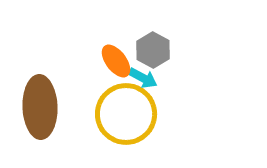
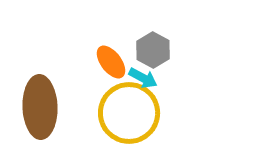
orange ellipse: moved 5 px left, 1 px down
yellow circle: moved 3 px right, 1 px up
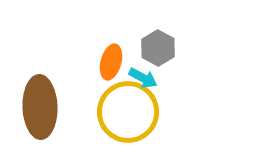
gray hexagon: moved 5 px right, 2 px up
orange ellipse: rotated 52 degrees clockwise
yellow circle: moved 1 px left, 1 px up
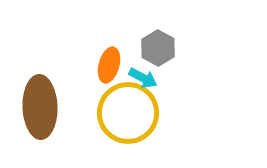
orange ellipse: moved 2 px left, 3 px down
yellow circle: moved 1 px down
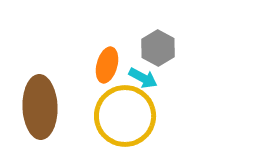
orange ellipse: moved 2 px left
yellow circle: moved 3 px left, 3 px down
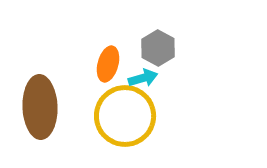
orange ellipse: moved 1 px right, 1 px up
cyan arrow: rotated 44 degrees counterclockwise
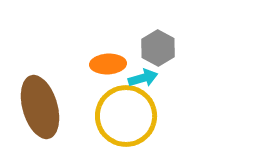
orange ellipse: rotated 72 degrees clockwise
brown ellipse: rotated 14 degrees counterclockwise
yellow circle: moved 1 px right
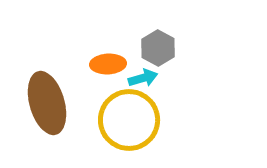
brown ellipse: moved 7 px right, 4 px up
yellow circle: moved 3 px right, 4 px down
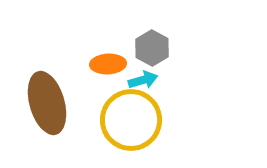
gray hexagon: moved 6 px left
cyan arrow: moved 2 px down
yellow circle: moved 2 px right
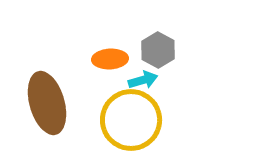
gray hexagon: moved 6 px right, 2 px down
orange ellipse: moved 2 px right, 5 px up
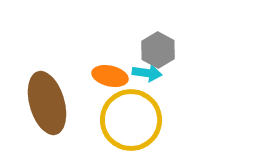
orange ellipse: moved 17 px down; rotated 16 degrees clockwise
cyan arrow: moved 4 px right, 7 px up; rotated 24 degrees clockwise
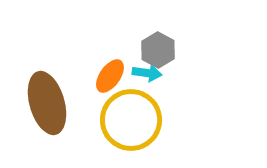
orange ellipse: rotated 68 degrees counterclockwise
